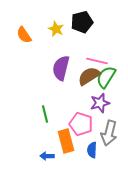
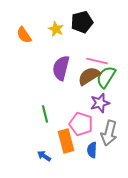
blue arrow: moved 3 px left; rotated 32 degrees clockwise
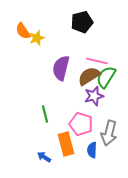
yellow star: moved 19 px left, 9 px down; rotated 28 degrees clockwise
orange semicircle: moved 1 px left, 4 px up
purple star: moved 6 px left, 7 px up
orange rectangle: moved 3 px down
blue arrow: moved 1 px down
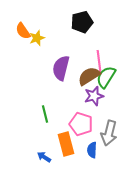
pink line: moved 2 px right; rotated 70 degrees clockwise
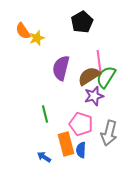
black pentagon: rotated 15 degrees counterclockwise
blue semicircle: moved 11 px left
